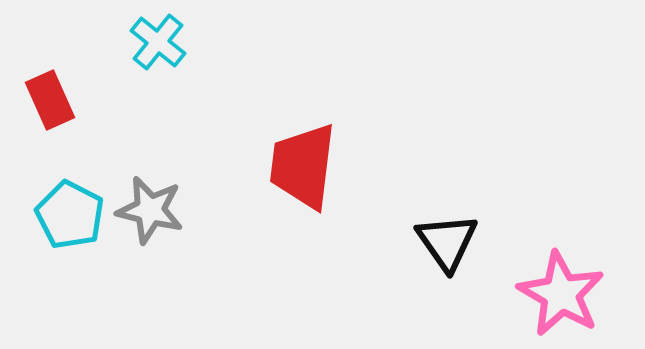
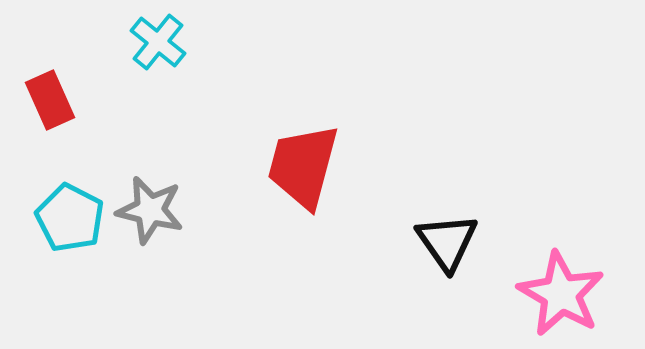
red trapezoid: rotated 8 degrees clockwise
cyan pentagon: moved 3 px down
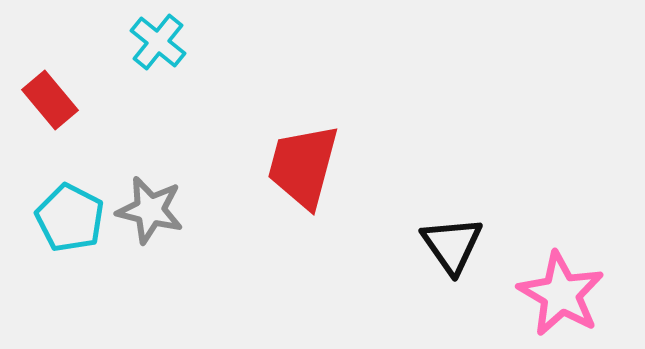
red rectangle: rotated 16 degrees counterclockwise
black triangle: moved 5 px right, 3 px down
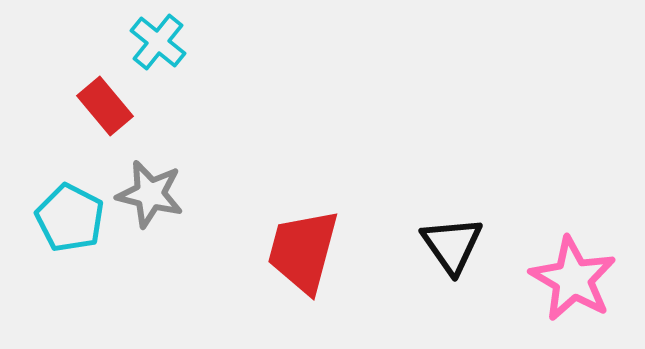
red rectangle: moved 55 px right, 6 px down
red trapezoid: moved 85 px down
gray star: moved 16 px up
pink star: moved 12 px right, 15 px up
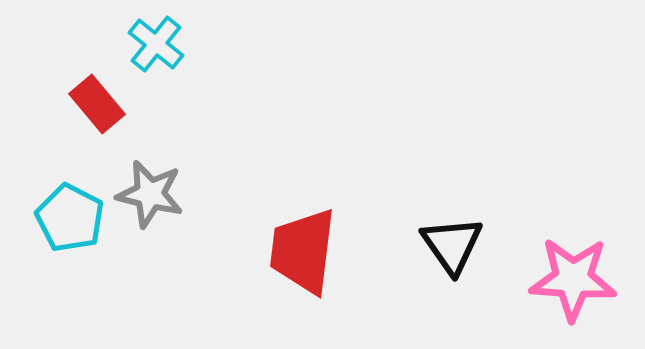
cyan cross: moved 2 px left, 2 px down
red rectangle: moved 8 px left, 2 px up
red trapezoid: rotated 8 degrees counterclockwise
pink star: rotated 26 degrees counterclockwise
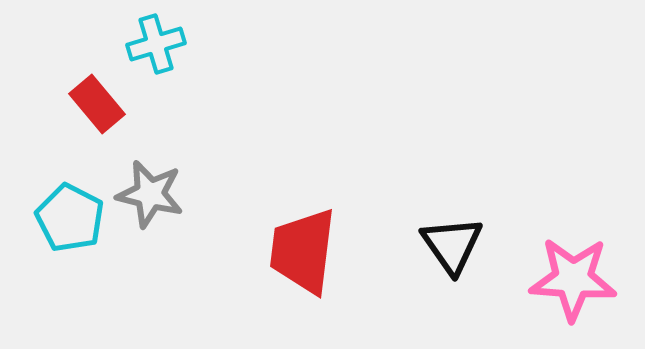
cyan cross: rotated 34 degrees clockwise
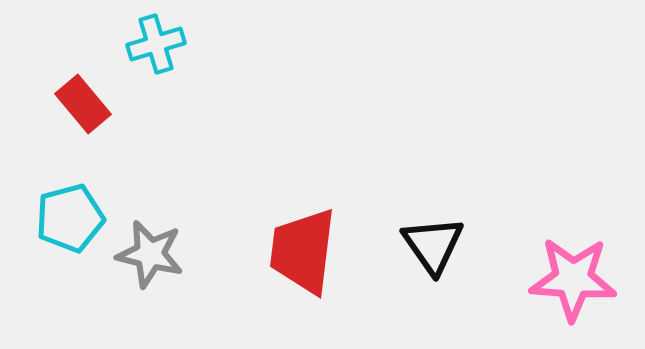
red rectangle: moved 14 px left
gray star: moved 60 px down
cyan pentagon: rotated 30 degrees clockwise
black triangle: moved 19 px left
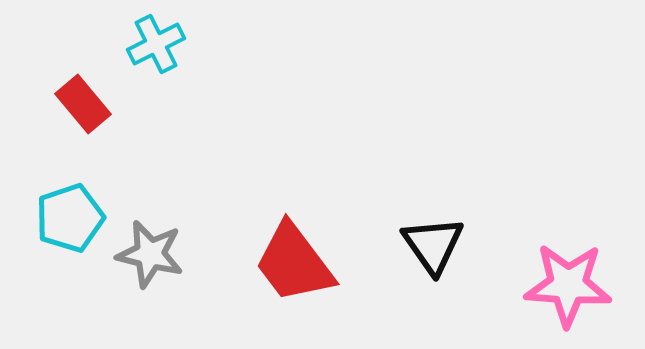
cyan cross: rotated 10 degrees counterclockwise
cyan pentagon: rotated 4 degrees counterclockwise
red trapezoid: moved 9 px left, 12 px down; rotated 44 degrees counterclockwise
pink star: moved 5 px left, 6 px down
